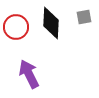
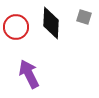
gray square: rotated 28 degrees clockwise
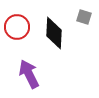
black diamond: moved 3 px right, 10 px down
red circle: moved 1 px right
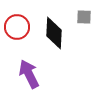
gray square: rotated 14 degrees counterclockwise
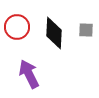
gray square: moved 2 px right, 13 px down
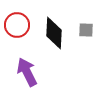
red circle: moved 2 px up
purple arrow: moved 2 px left, 2 px up
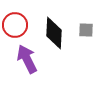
red circle: moved 2 px left
purple arrow: moved 13 px up
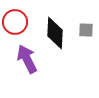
red circle: moved 3 px up
black diamond: moved 1 px right
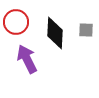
red circle: moved 1 px right
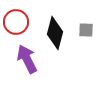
black diamond: rotated 12 degrees clockwise
